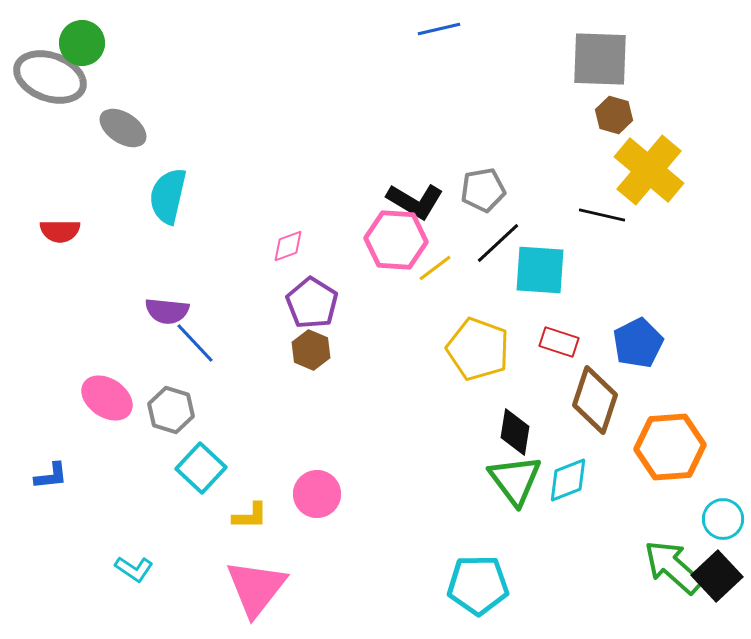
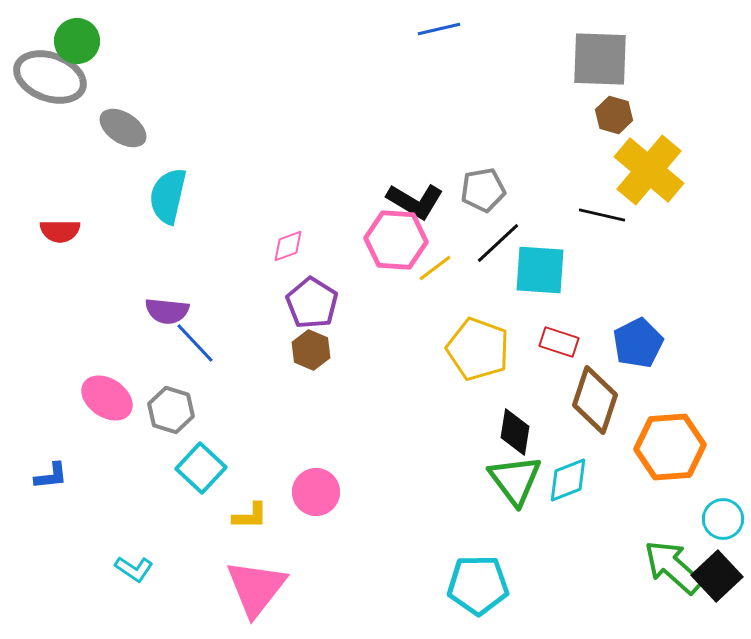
green circle at (82, 43): moved 5 px left, 2 px up
pink circle at (317, 494): moved 1 px left, 2 px up
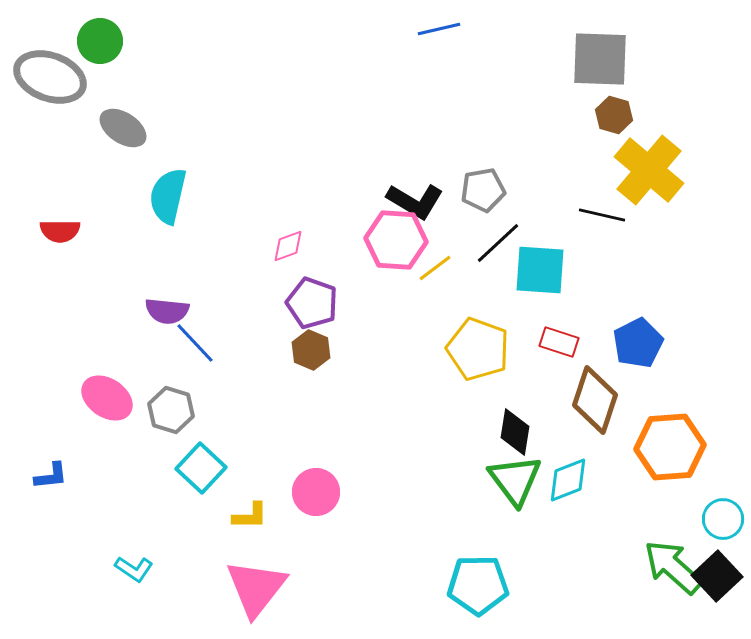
green circle at (77, 41): moved 23 px right
purple pentagon at (312, 303): rotated 12 degrees counterclockwise
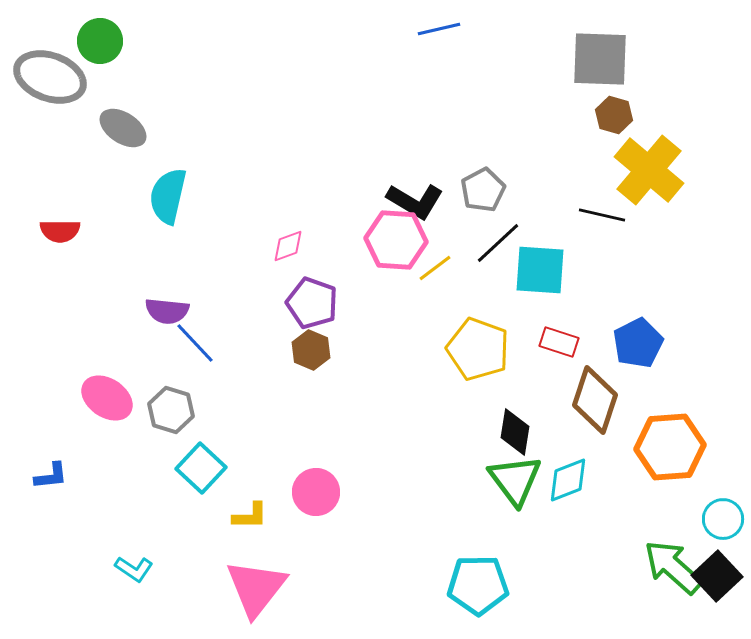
gray pentagon at (483, 190): rotated 18 degrees counterclockwise
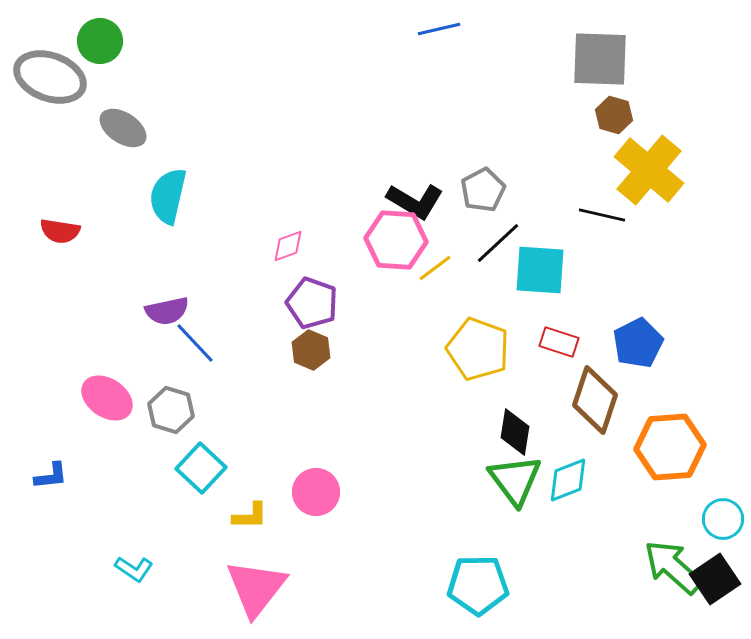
red semicircle at (60, 231): rotated 9 degrees clockwise
purple semicircle at (167, 311): rotated 18 degrees counterclockwise
black square at (717, 576): moved 2 px left, 3 px down; rotated 9 degrees clockwise
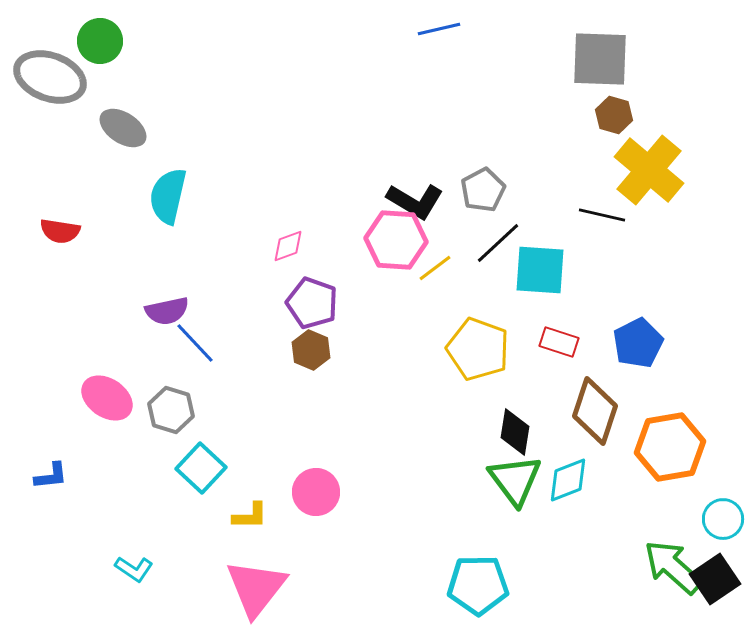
brown diamond at (595, 400): moved 11 px down
orange hexagon at (670, 447): rotated 6 degrees counterclockwise
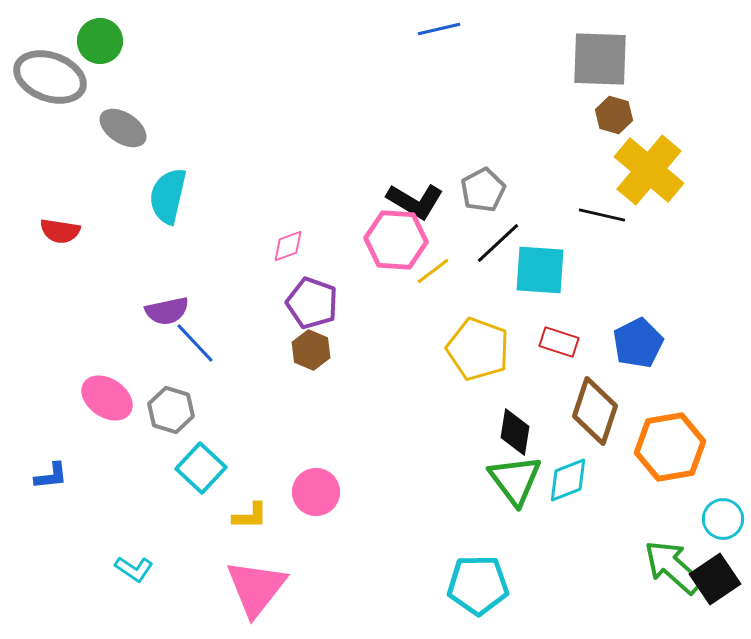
yellow line at (435, 268): moved 2 px left, 3 px down
